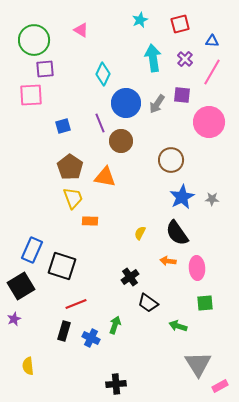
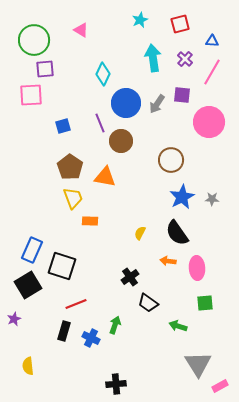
black square at (21, 286): moved 7 px right, 1 px up
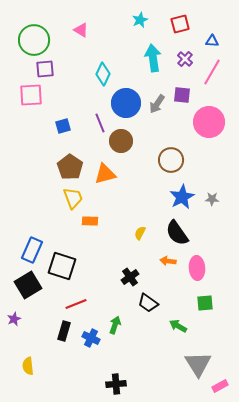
orange triangle at (105, 177): moved 3 px up; rotated 25 degrees counterclockwise
green arrow at (178, 326): rotated 12 degrees clockwise
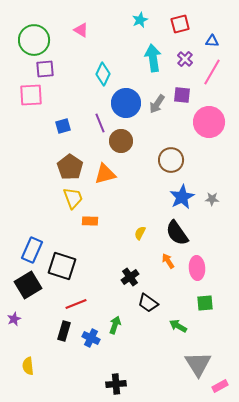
orange arrow at (168, 261): rotated 49 degrees clockwise
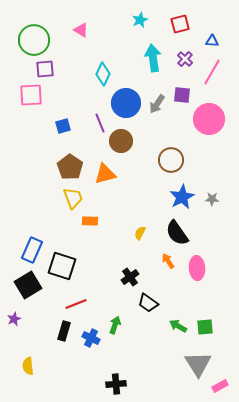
pink circle at (209, 122): moved 3 px up
green square at (205, 303): moved 24 px down
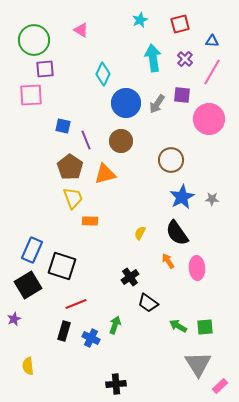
purple line at (100, 123): moved 14 px left, 17 px down
blue square at (63, 126): rotated 28 degrees clockwise
pink rectangle at (220, 386): rotated 14 degrees counterclockwise
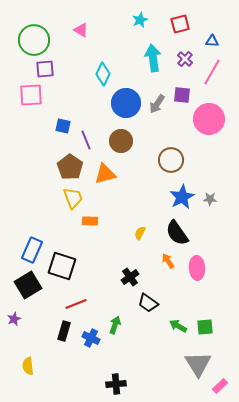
gray star at (212, 199): moved 2 px left
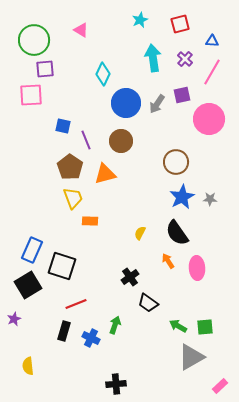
purple square at (182, 95): rotated 18 degrees counterclockwise
brown circle at (171, 160): moved 5 px right, 2 px down
gray triangle at (198, 364): moved 7 px left, 7 px up; rotated 32 degrees clockwise
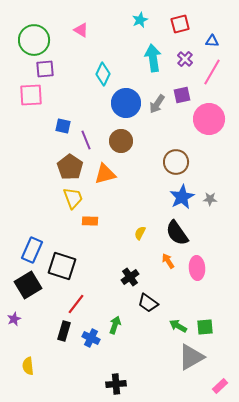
red line at (76, 304): rotated 30 degrees counterclockwise
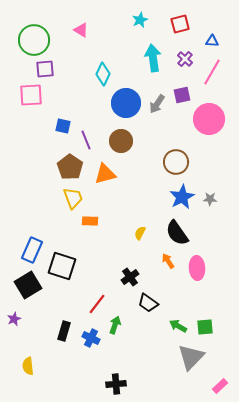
red line at (76, 304): moved 21 px right
gray triangle at (191, 357): rotated 16 degrees counterclockwise
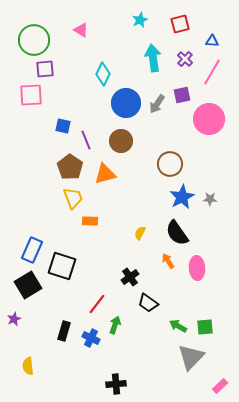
brown circle at (176, 162): moved 6 px left, 2 px down
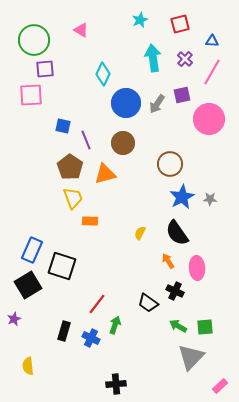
brown circle at (121, 141): moved 2 px right, 2 px down
black cross at (130, 277): moved 45 px right, 14 px down; rotated 30 degrees counterclockwise
